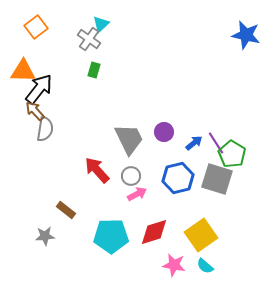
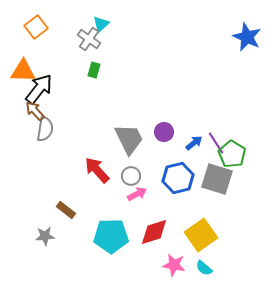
blue star: moved 1 px right, 2 px down; rotated 12 degrees clockwise
cyan semicircle: moved 1 px left, 2 px down
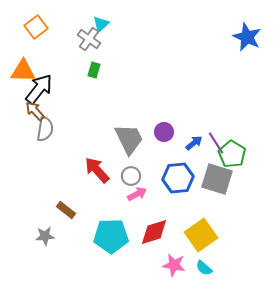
blue hexagon: rotated 8 degrees clockwise
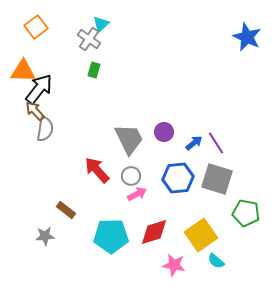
green pentagon: moved 14 px right, 59 px down; rotated 20 degrees counterclockwise
cyan semicircle: moved 12 px right, 7 px up
